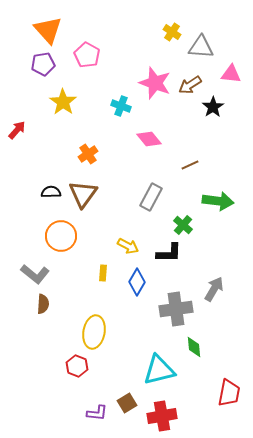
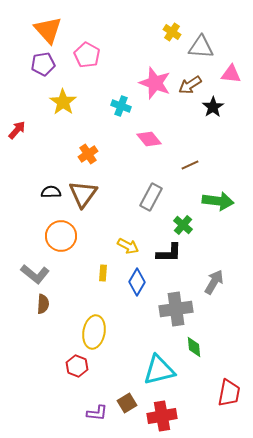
gray arrow: moved 7 px up
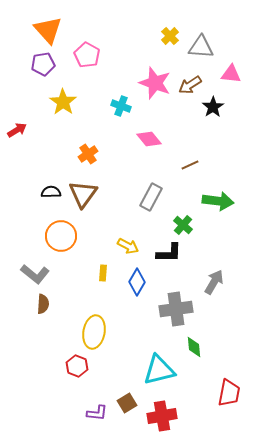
yellow cross: moved 2 px left, 4 px down; rotated 12 degrees clockwise
red arrow: rotated 18 degrees clockwise
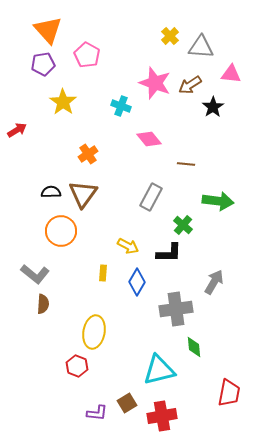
brown line: moved 4 px left, 1 px up; rotated 30 degrees clockwise
orange circle: moved 5 px up
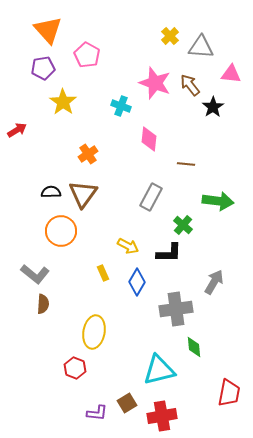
purple pentagon: moved 4 px down
brown arrow: rotated 85 degrees clockwise
pink diamond: rotated 45 degrees clockwise
yellow rectangle: rotated 28 degrees counterclockwise
red hexagon: moved 2 px left, 2 px down
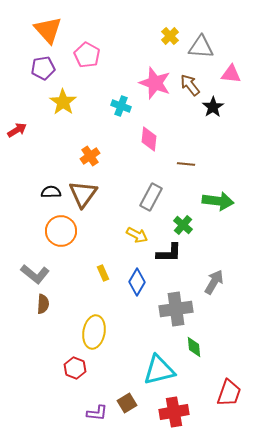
orange cross: moved 2 px right, 2 px down
yellow arrow: moved 9 px right, 11 px up
red trapezoid: rotated 8 degrees clockwise
red cross: moved 12 px right, 4 px up
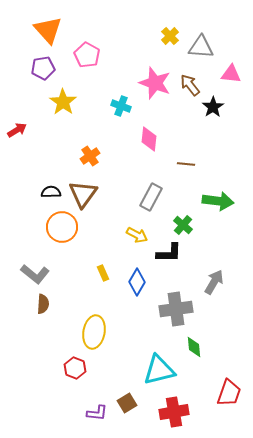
orange circle: moved 1 px right, 4 px up
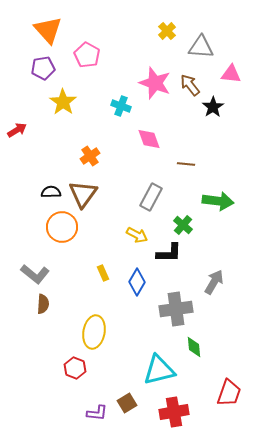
yellow cross: moved 3 px left, 5 px up
pink diamond: rotated 25 degrees counterclockwise
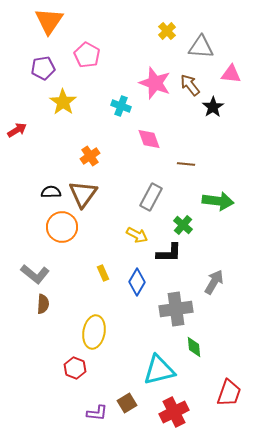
orange triangle: moved 1 px right, 9 px up; rotated 16 degrees clockwise
red cross: rotated 16 degrees counterclockwise
